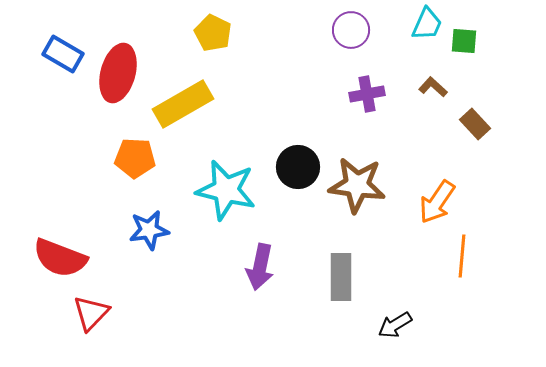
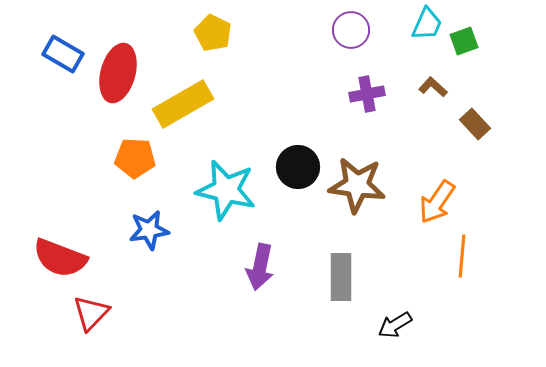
green square: rotated 24 degrees counterclockwise
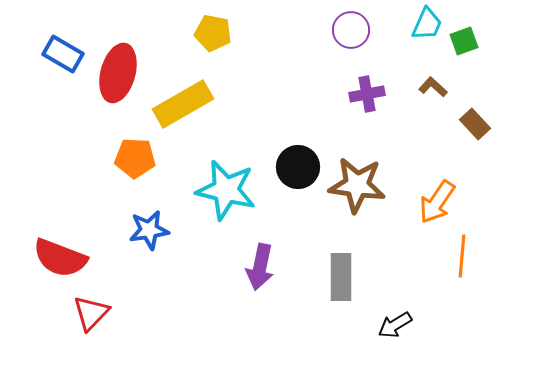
yellow pentagon: rotated 15 degrees counterclockwise
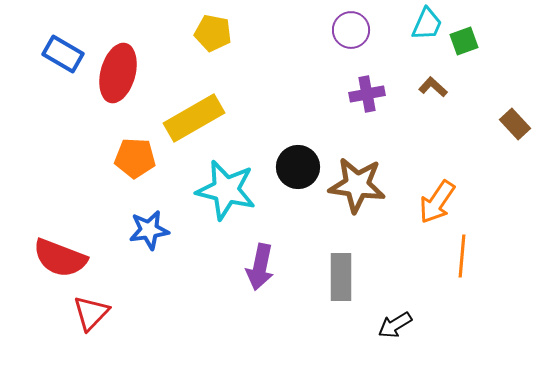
yellow rectangle: moved 11 px right, 14 px down
brown rectangle: moved 40 px right
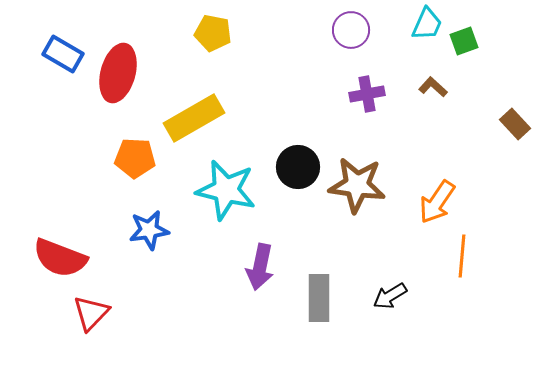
gray rectangle: moved 22 px left, 21 px down
black arrow: moved 5 px left, 29 px up
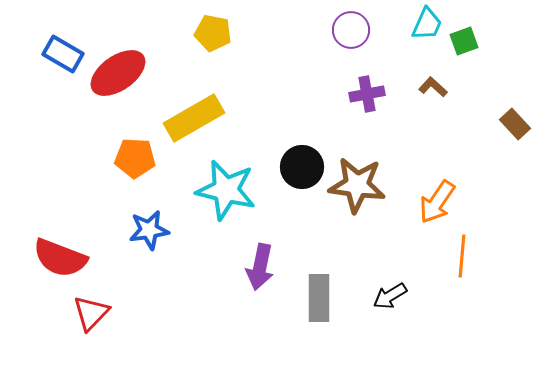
red ellipse: rotated 40 degrees clockwise
black circle: moved 4 px right
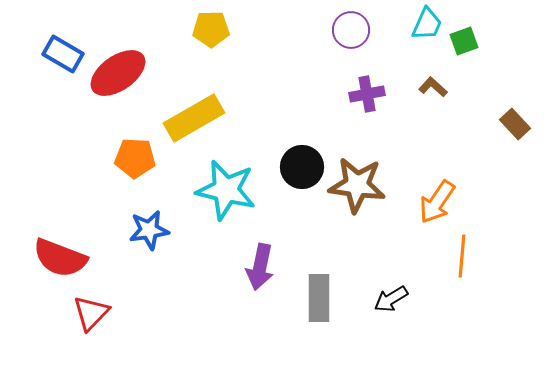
yellow pentagon: moved 2 px left, 4 px up; rotated 12 degrees counterclockwise
black arrow: moved 1 px right, 3 px down
